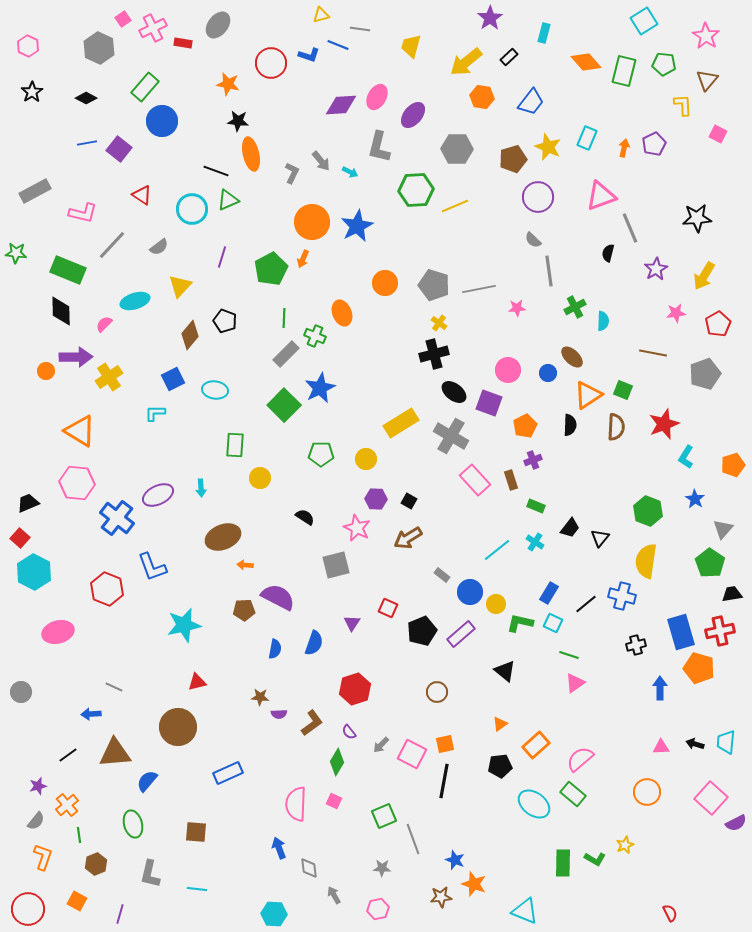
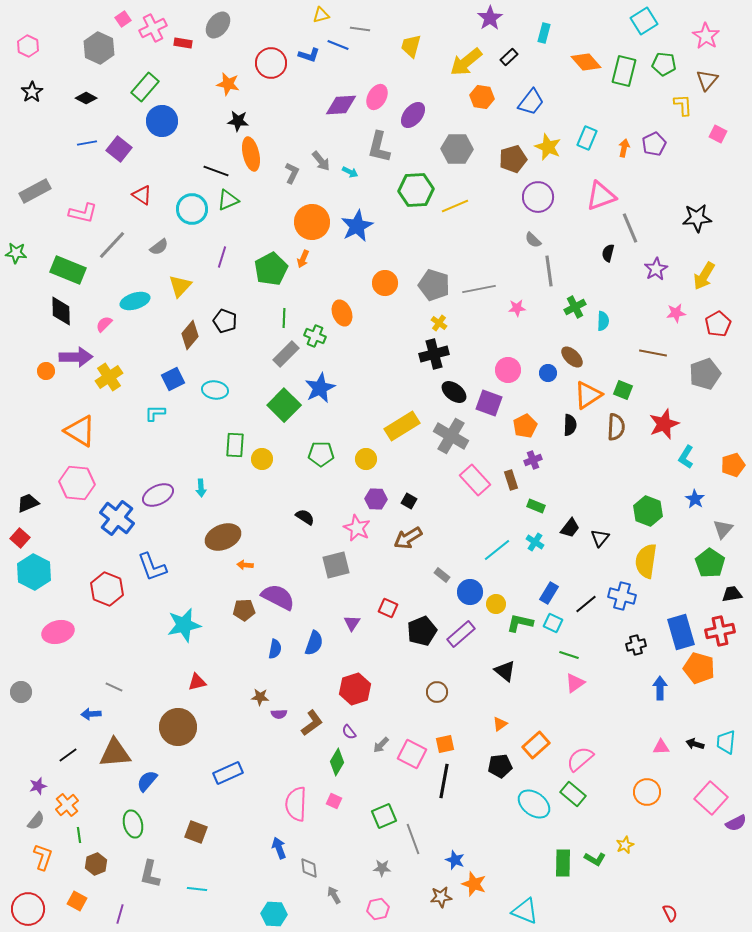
yellow rectangle at (401, 423): moved 1 px right, 3 px down
yellow circle at (260, 478): moved 2 px right, 19 px up
brown square at (196, 832): rotated 15 degrees clockwise
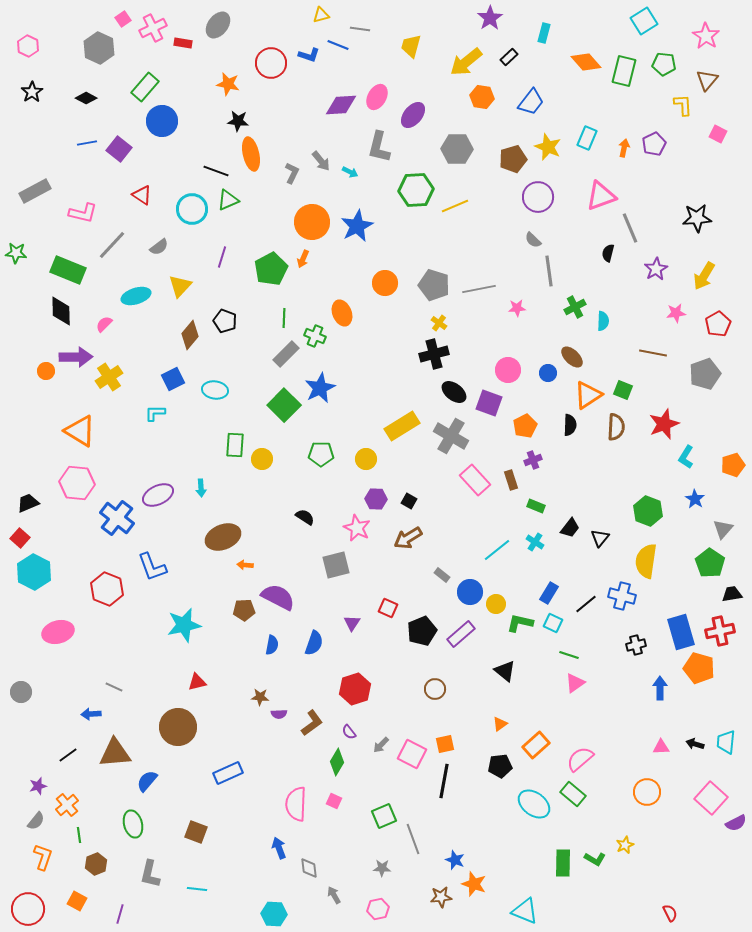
cyan ellipse at (135, 301): moved 1 px right, 5 px up
blue semicircle at (275, 649): moved 3 px left, 4 px up
brown circle at (437, 692): moved 2 px left, 3 px up
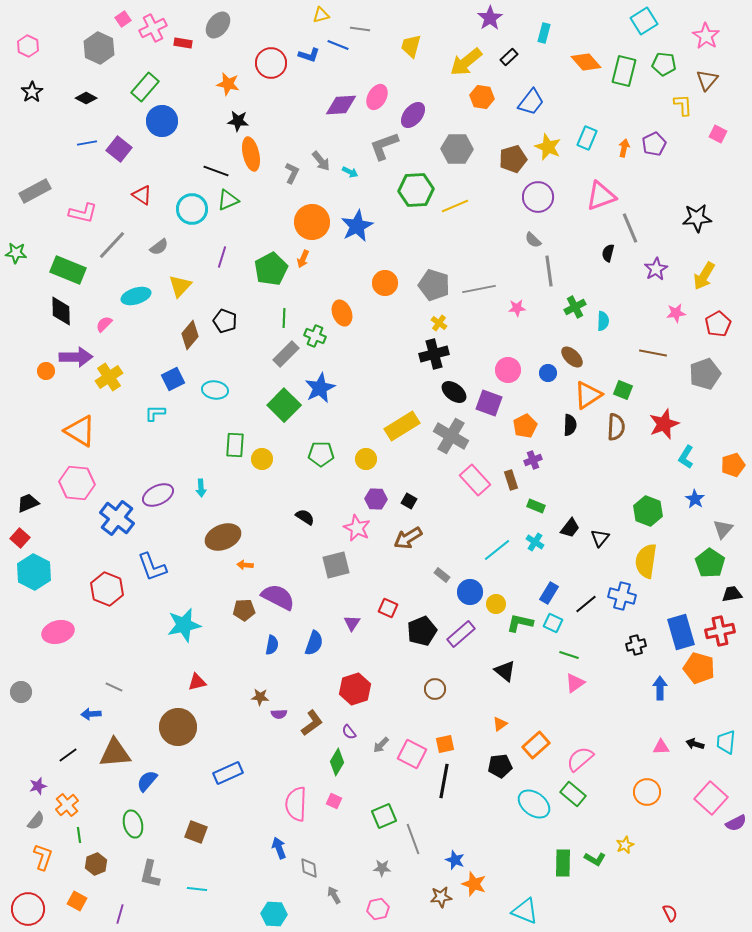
gray L-shape at (379, 147): moved 5 px right, 1 px up; rotated 56 degrees clockwise
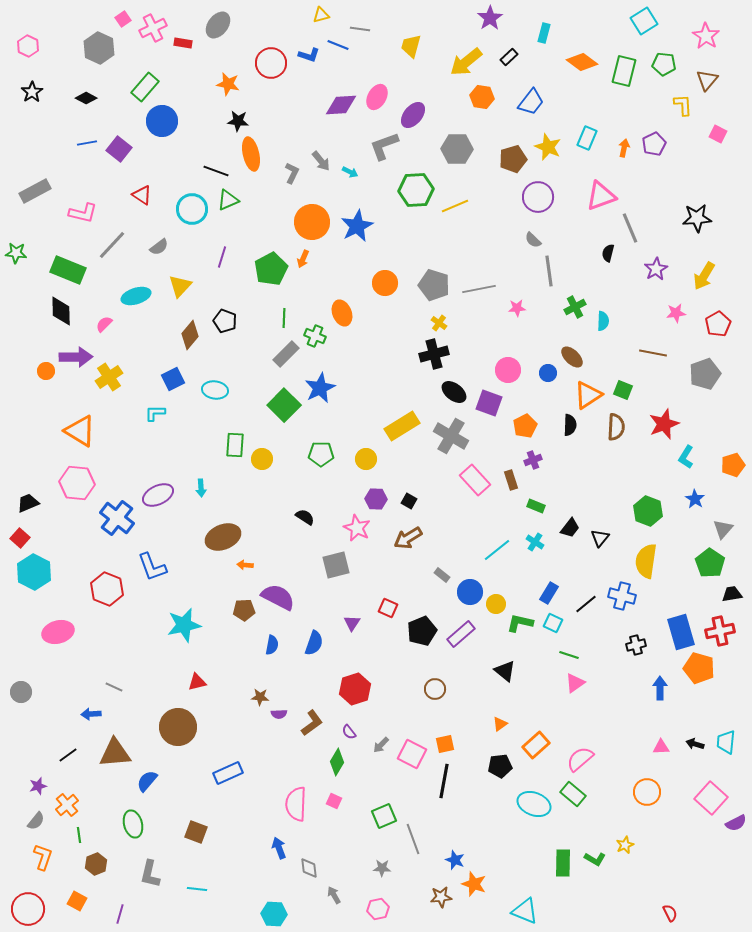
orange diamond at (586, 62): moved 4 px left; rotated 12 degrees counterclockwise
cyan ellipse at (534, 804): rotated 16 degrees counterclockwise
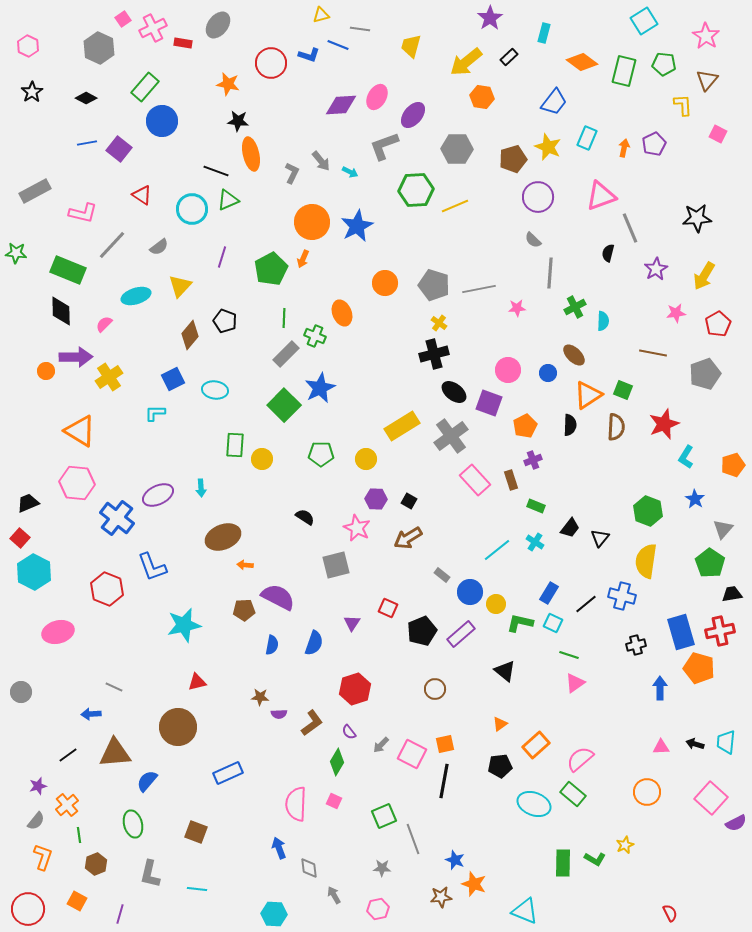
blue trapezoid at (531, 102): moved 23 px right
gray line at (549, 271): moved 1 px right, 2 px down; rotated 12 degrees clockwise
brown ellipse at (572, 357): moved 2 px right, 2 px up
gray cross at (451, 436): rotated 24 degrees clockwise
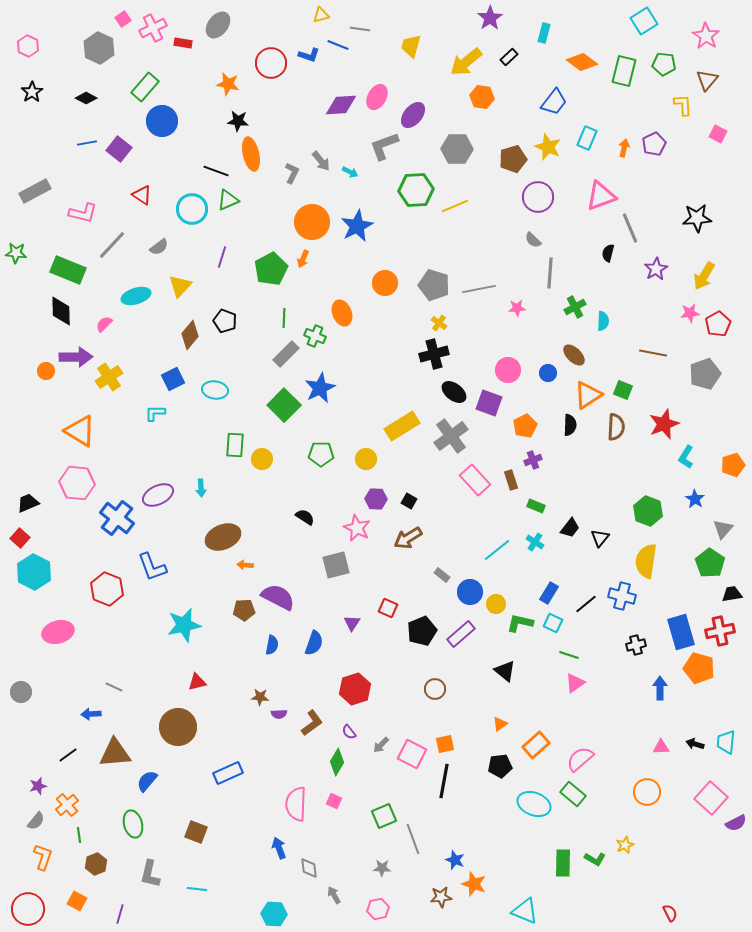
pink star at (676, 313): moved 14 px right
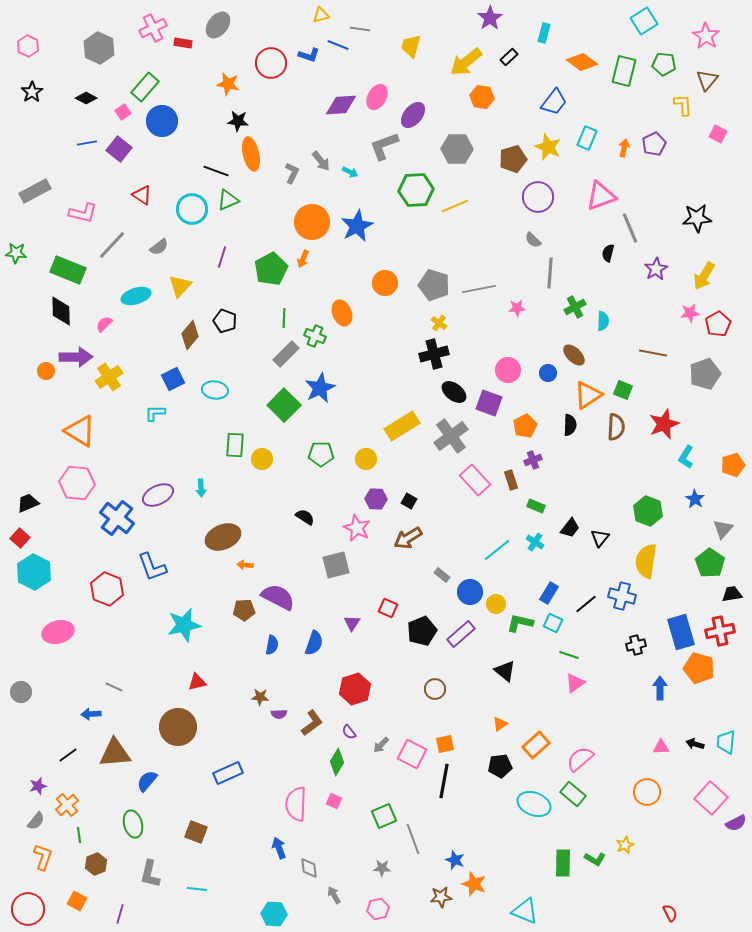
pink square at (123, 19): moved 93 px down
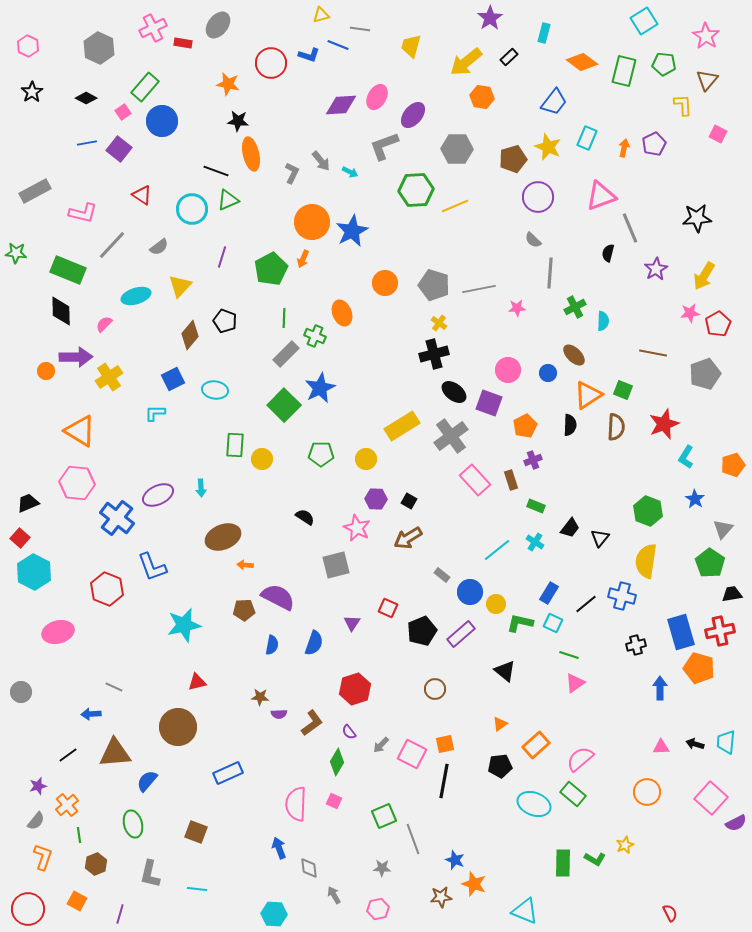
blue star at (357, 226): moved 5 px left, 5 px down
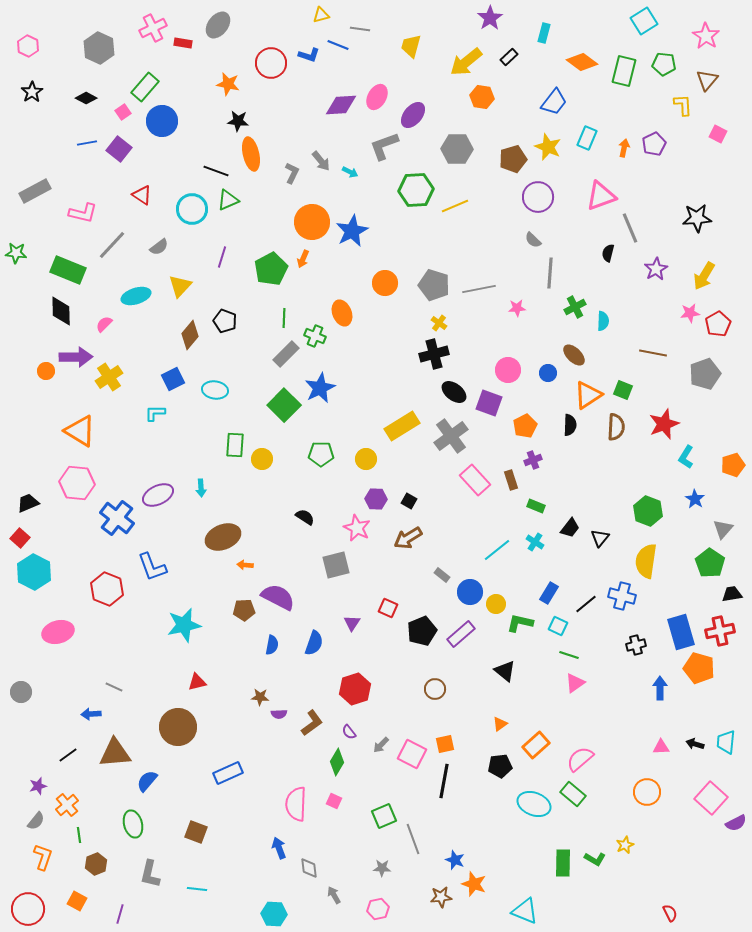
cyan square at (553, 623): moved 5 px right, 3 px down
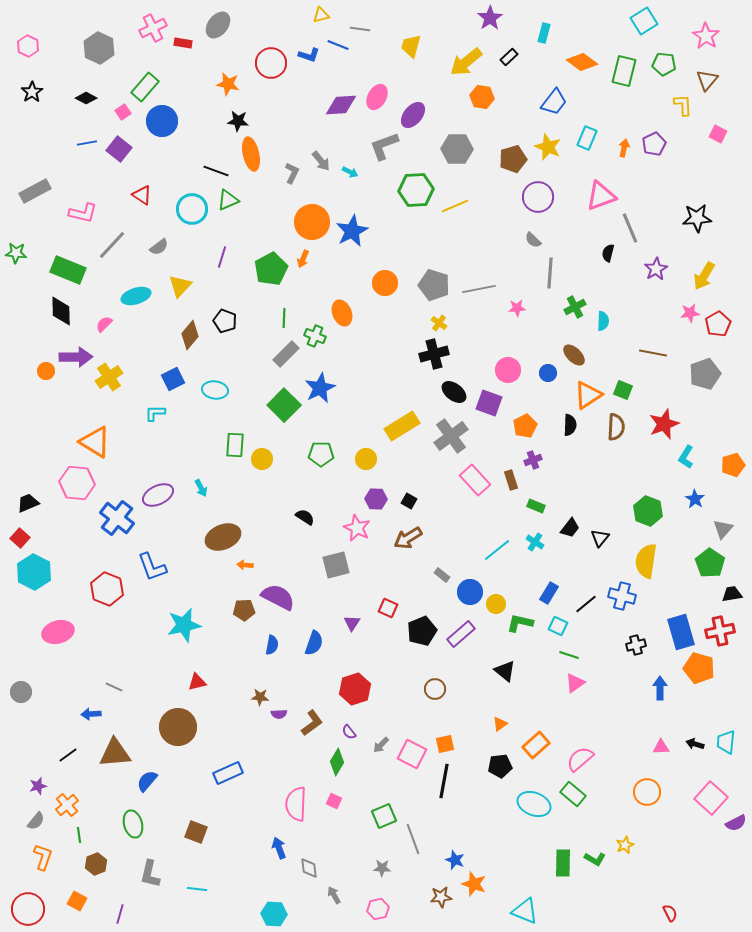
orange triangle at (80, 431): moved 15 px right, 11 px down
cyan arrow at (201, 488): rotated 24 degrees counterclockwise
